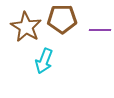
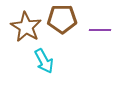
cyan arrow: rotated 50 degrees counterclockwise
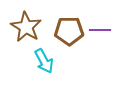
brown pentagon: moved 7 px right, 12 px down
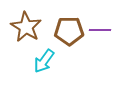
cyan arrow: rotated 65 degrees clockwise
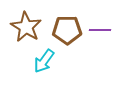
brown pentagon: moved 2 px left, 1 px up
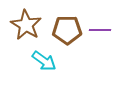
brown star: moved 2 px up
cyan arrow: rotated 90 degrees counterclockwise
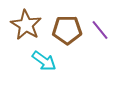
purple line: rotated 50 degrees clockwise
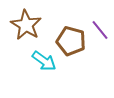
brown pentagon: moved 4 px right, 11 px down; rotated 16 degrees clockwise
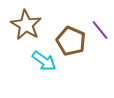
brown pentagon: rotated 8 degrees clockwise
